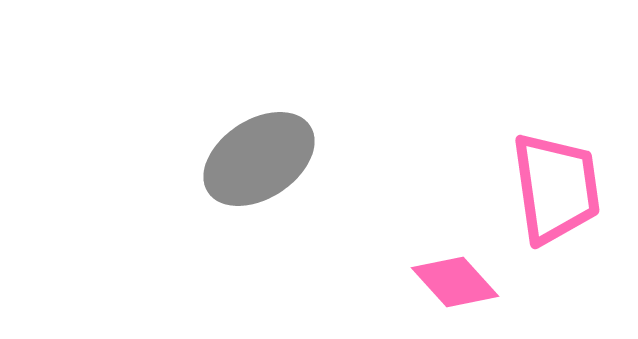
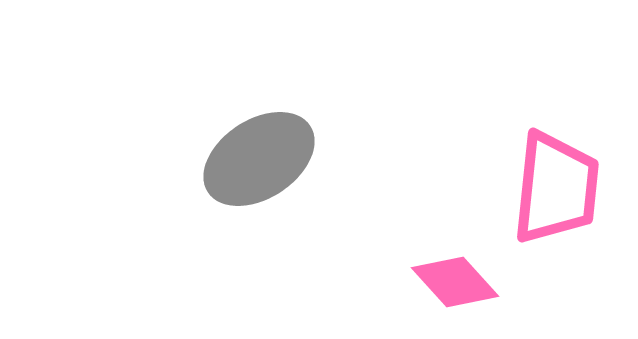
pink trapezoid: rotated 14 degrees clockwise
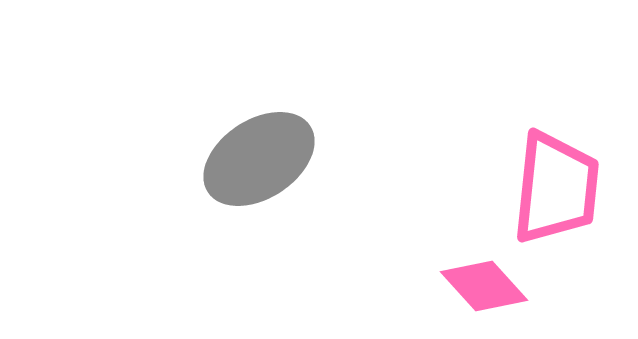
pink diamond: moved 29 px right, 4 px down
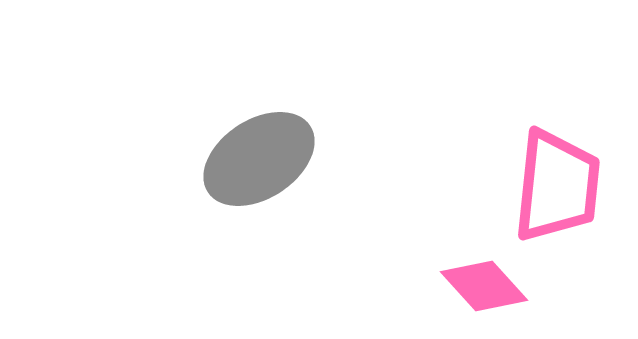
pink trapezoid: moved 1 px right, 2 px up
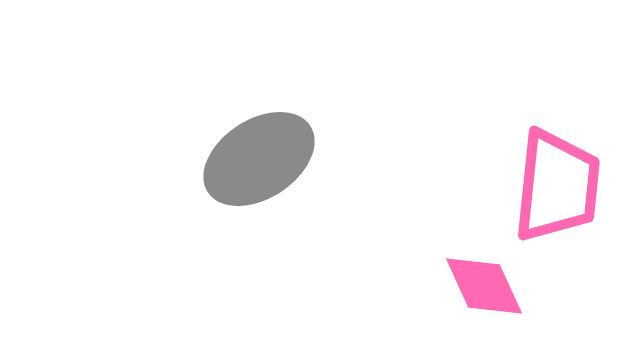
pink diamond: rotated 18 degrees clockwise
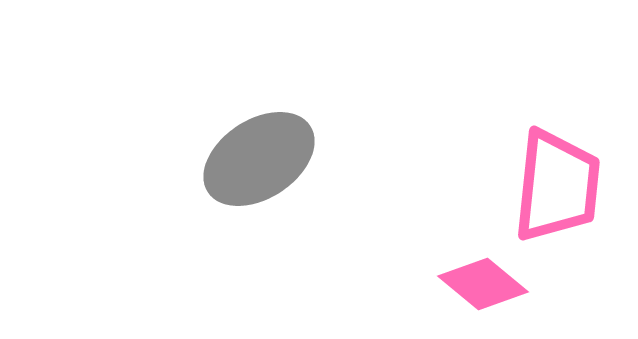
pink diamond: moved 1 px left, 2 px up; rotated 26 degrees counterclockwise
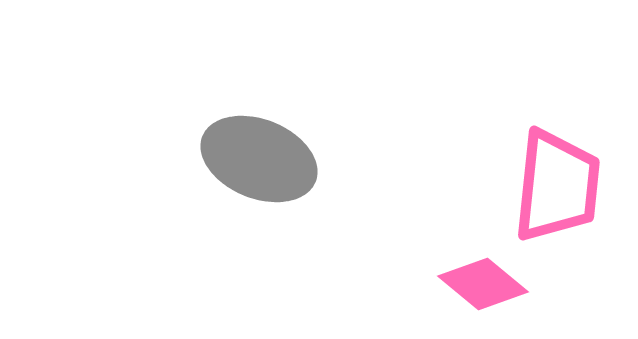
gray ellipse: rotated 55 degrees clockwise
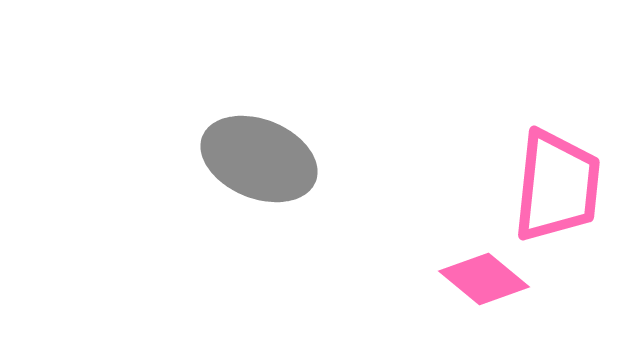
pink diamond: moved 1 px right, 5 px up
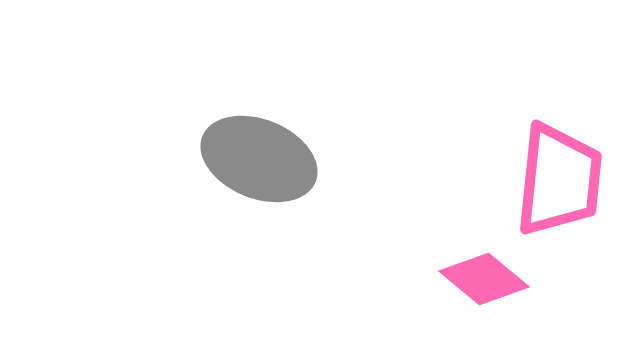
pink trapezoid: moved 2 px right, 6 px up
